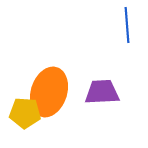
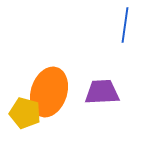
blue line: moved 2 px left; rotated 12 degrees clockwise
yellow pentagon: rotated 12 degrees clockwise
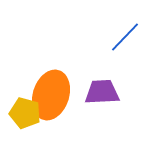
blue line: moved 12 px down; rotated 36 degrees clockwise
orange ellipse: moved 2 px right, 3 px down
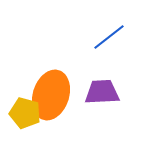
blue line: moved 16 px left; rotated 8 degrees clockwise
